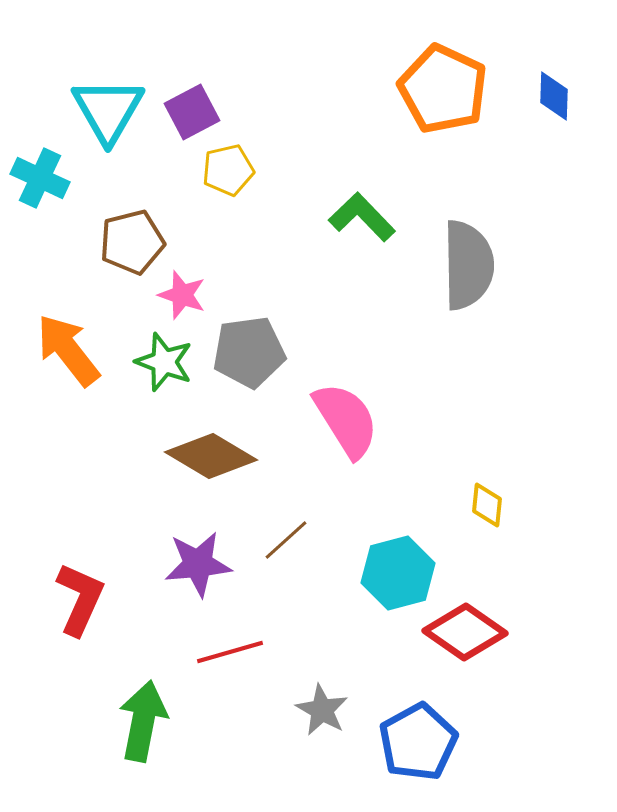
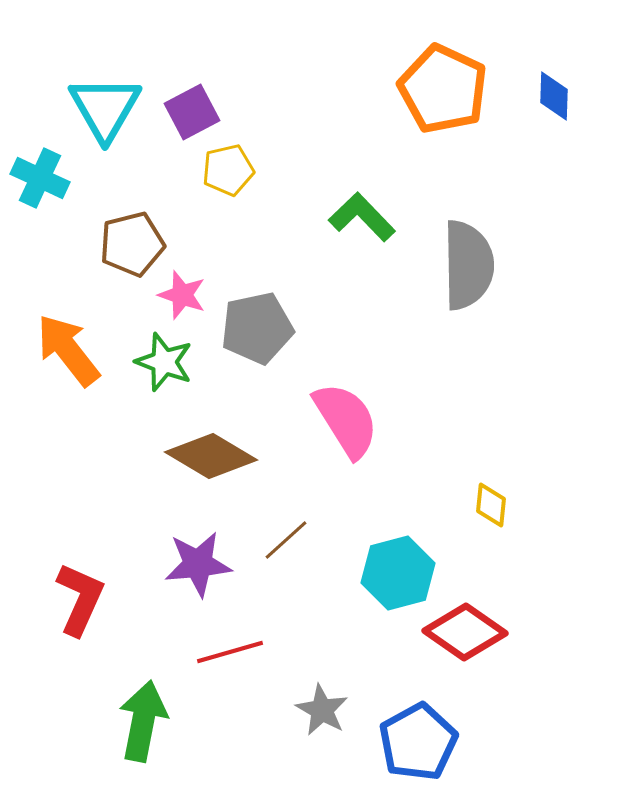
cyan triangle: moved 3 px left, 2 px up
brown pentagon: moved 2 px down
gray pentagon: moved 8 px right, 24 px up; rotated 4 degrees counterclockwise
yellow diamond: moved 4 px right
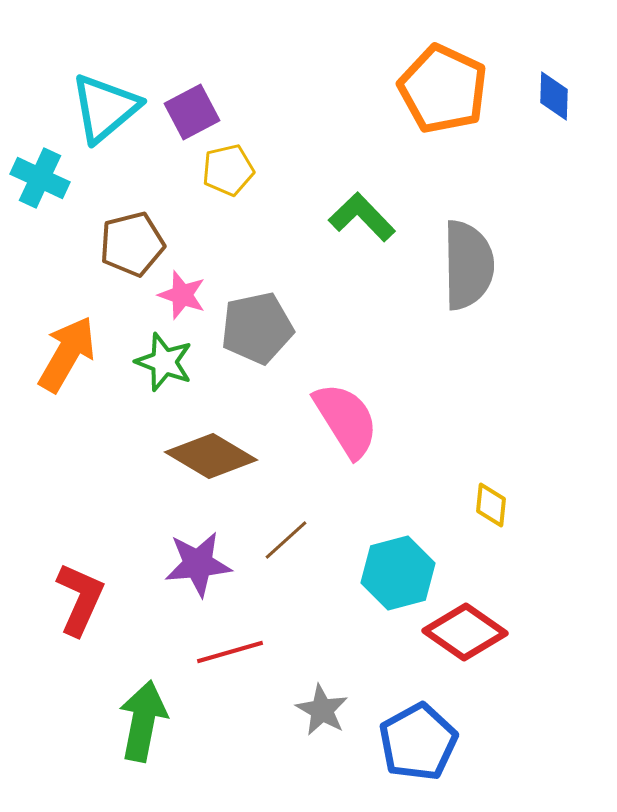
cyan triangle: rotated 20 degrees clockwise
orange arrow: moved 1 px left, 4 px down; rotated 68 degrees clockwise
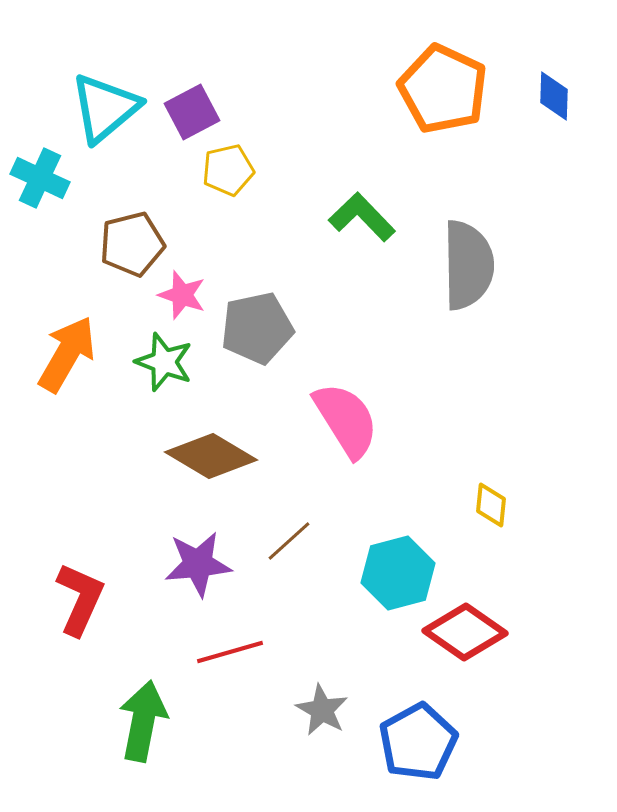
brown line: moved 3 px right, 1 px down
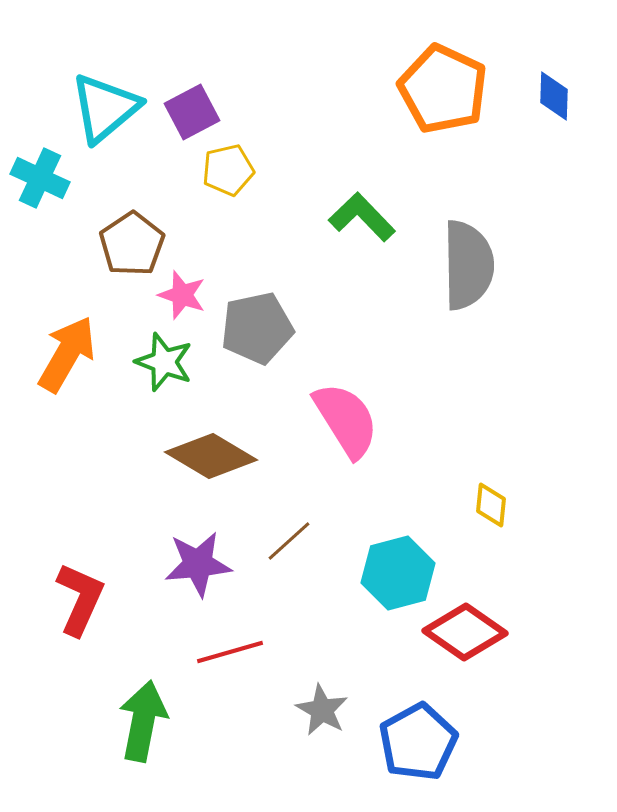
brown pentagon: rotated 20 degrees counterclockwise
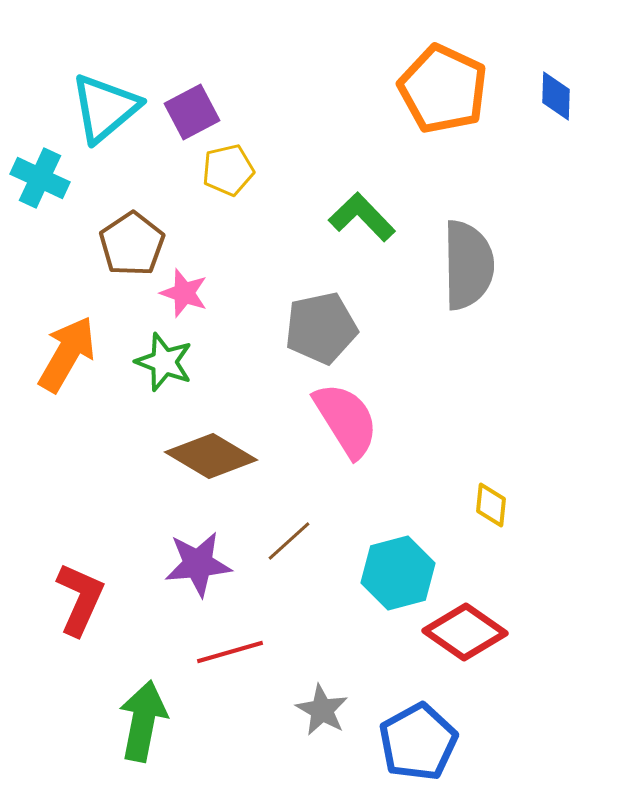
blue diamond: moved 2 px right
pink star: moved 2 px right, 2 px up
gray pentagon: moved 64 px right
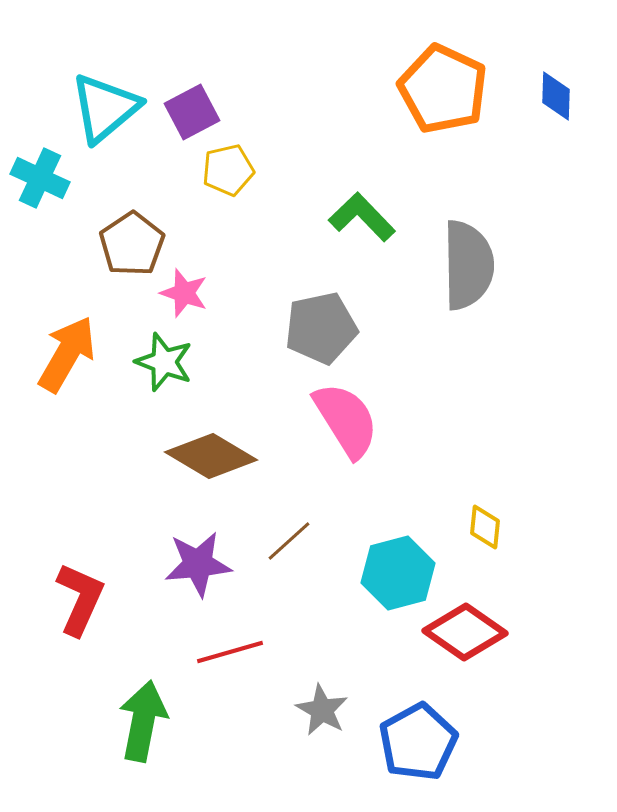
yellow diamond: moved 6 px left, 22 px down
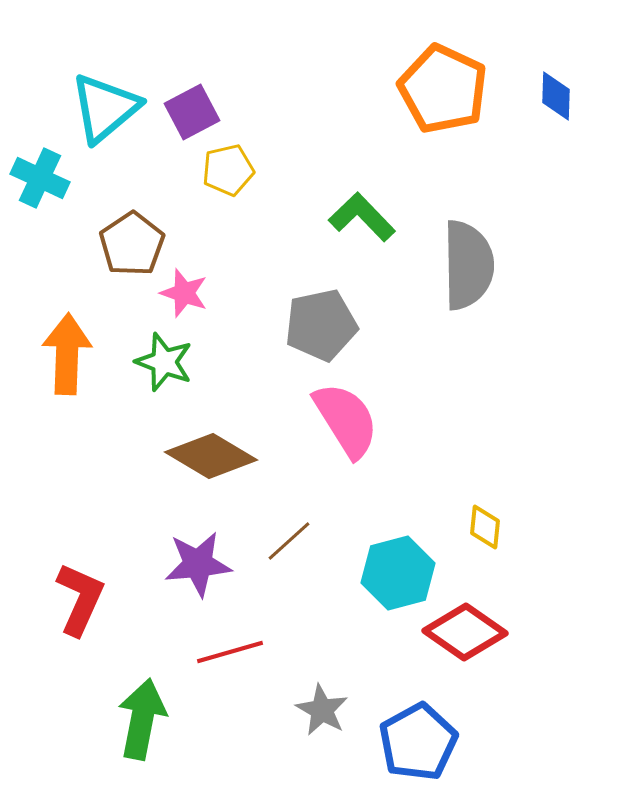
gray pentagon: moved 3 px up
orange arrow: rotated 28 degrees counterclockwise
green arrow: moved 1 px left, 2 px up
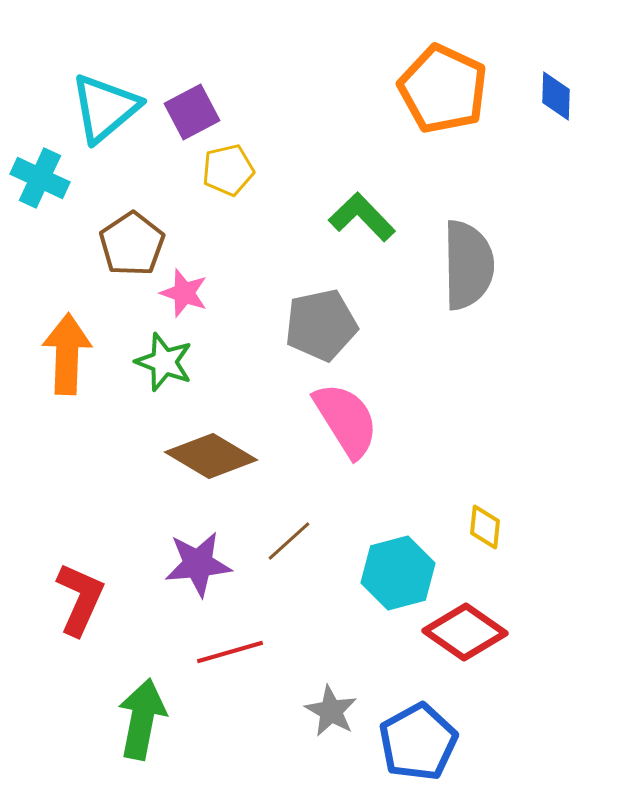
gray star: moved 9 px right, 1 px down
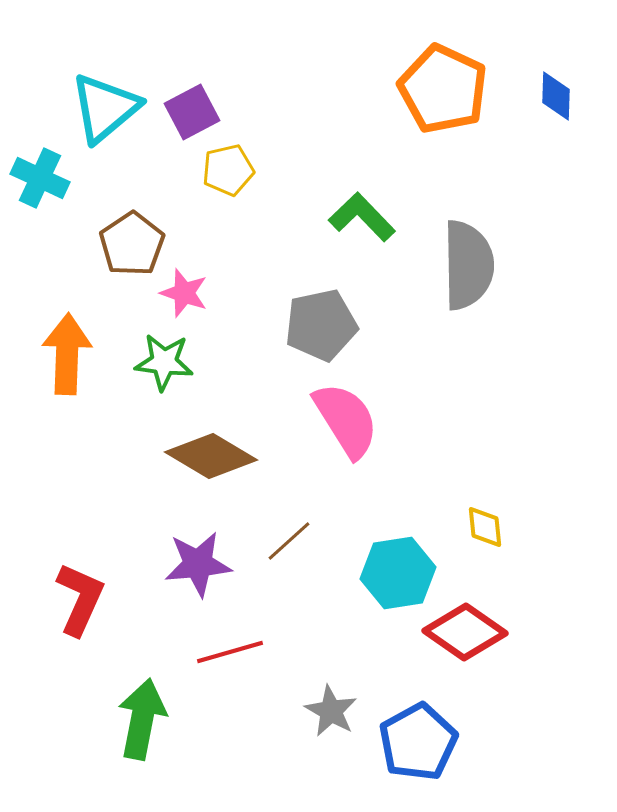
green star: rotated 14 degrees counterclockwise
yellow diamond: rotated 12 degrees counterclockwise
cyan hexagon: rotated 6 degrees clockwise
